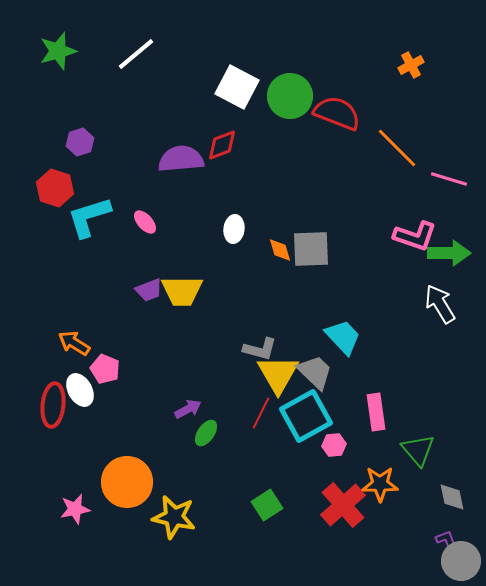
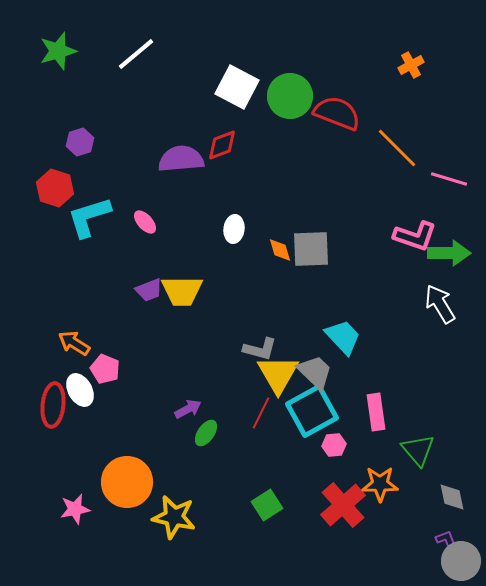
cyan square at (306, 416): moved 6 px right, 5 px up
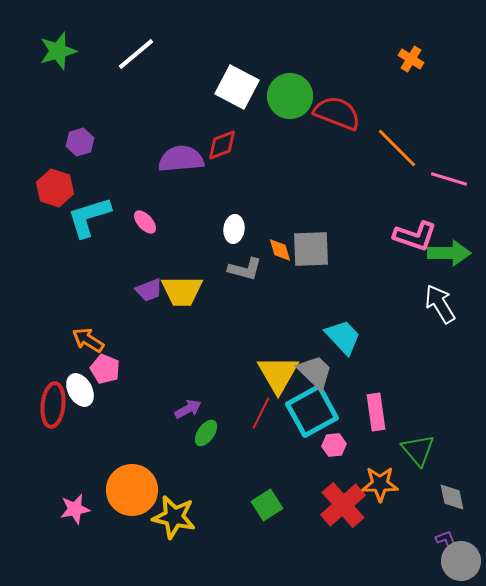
orange cross at (411, 65): moved 6 px up; rotated 30 degrees counterclockwise
orange arrow at (74, 343): moved 14 px right, 3 px up
gray L-shape at (260, 349): moved 15 px left, 80 px up
orange circle at (127, 482): moved 5 px right, 8 px down
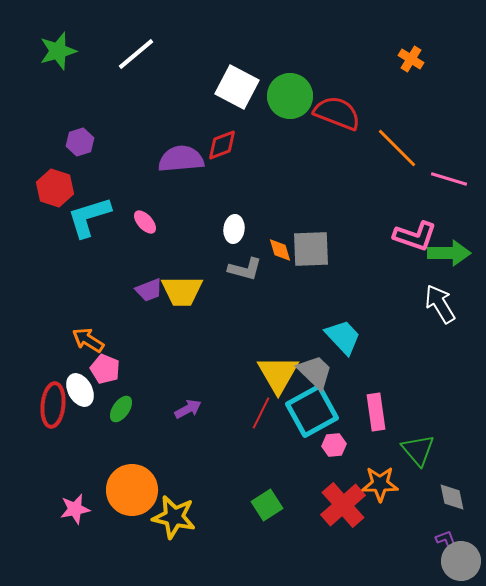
green ellipse at (206, 433): moved 85 px left, 24 px up
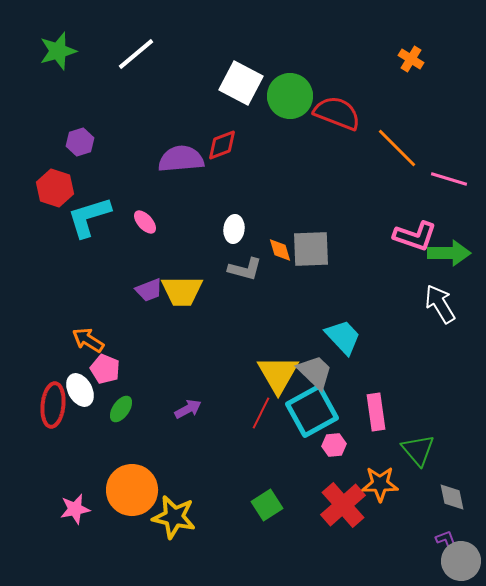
white square at (237, 87): moved 4 px right, 4 px up
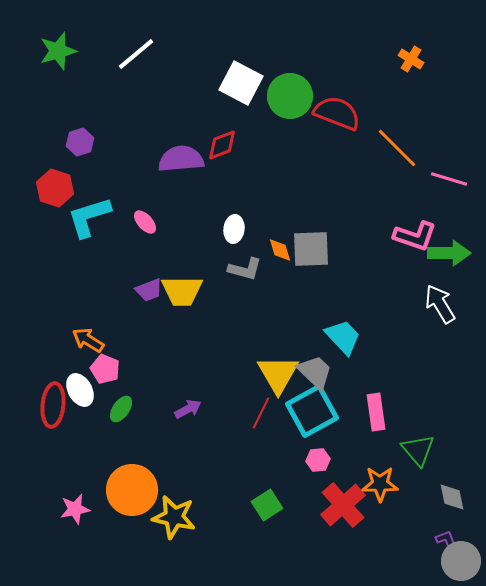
pink hexagon at (334, 445): moved 16 px left, 15 px down
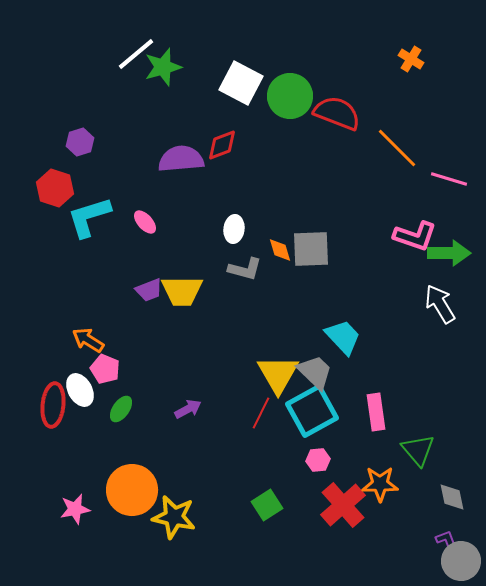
green star at (58, 51): moved 105 px right, 16 px down
